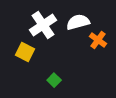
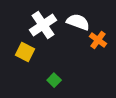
white semicircle: rotated 35 degrees clockwise
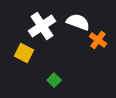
white cross: moved 1 px left, 1 px down
yellow square: moved 1 px left, 1 px down
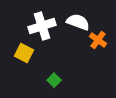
white cross: rotated 16 degrees clockwise
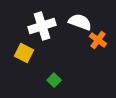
white semicircle: moved 2 px right
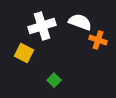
orange cross: rotated 18 degrees counterclockwise
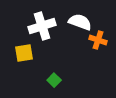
yellow square: rotated 36 degrees counterclockwise
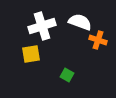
yellow square: moved 7 px right, 1 px down
green square: moved 13 px right, 5 px up; rotated 16 degrees counterclockwise
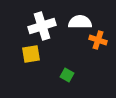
white semicircle: rotated 20 degrees counterclockwise
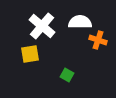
white cross: rotated 32 degrees counterclockwise
yellow square: moved 1 px left
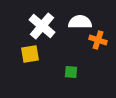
green square: moved 4 px right, 3 px up; rotated 24 degrees counterclockwise
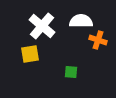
white semicircle: moved 1 px right, 1 px up
